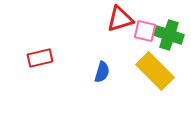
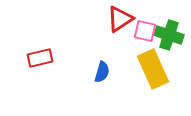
red triangle: rotated 16 degrees counterclockwise
yellow rectangle: moved 2 px left, 2 px up; rotated 21 degrees clockwise
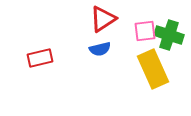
red triangle: moved 17 px left
pink square: rotated 20 degrees counterclockwise
blue semicircle: moved 2 px left, 23 px up; rotated 60 degrees clockwise
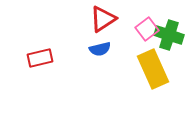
pink square: moved 2 px right, 2 px up; rotated 30 degrees counterclockwise
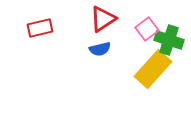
green cross: moved 5 px down
red rectangle: moved 30 px up
yellow rectangle: rotated 66 degrees clockwise
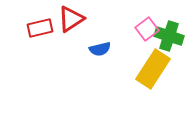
red triangle: moved 32 px left
green cross: moved 4 px up
yellow rectangle: rotated 9 degrees counterclockwise
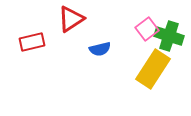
red rectangle: moved 8 px left, 14 px down
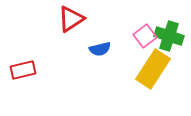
pink square: moved 2 px left, 7 px down
red rectangle: moved 9 px left, 28 px down
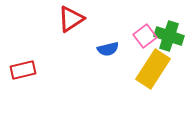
blue semicircle: moved 8 px right
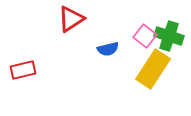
pink square: rotated 15 degrees counterclockwise
